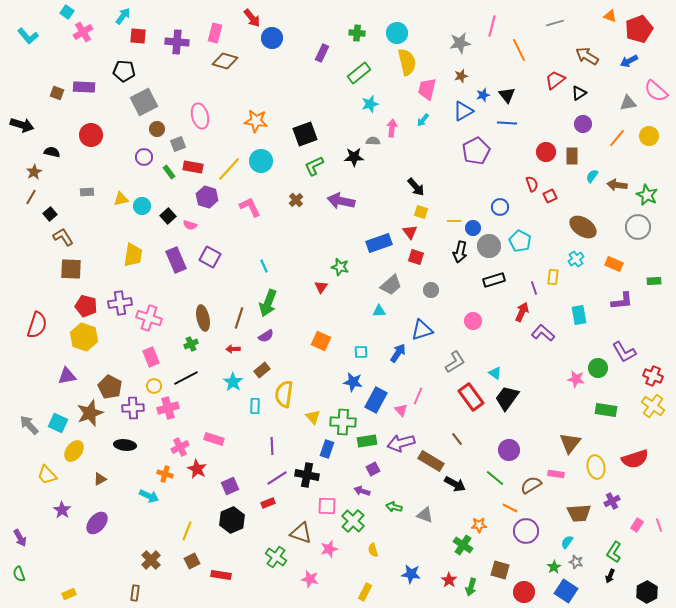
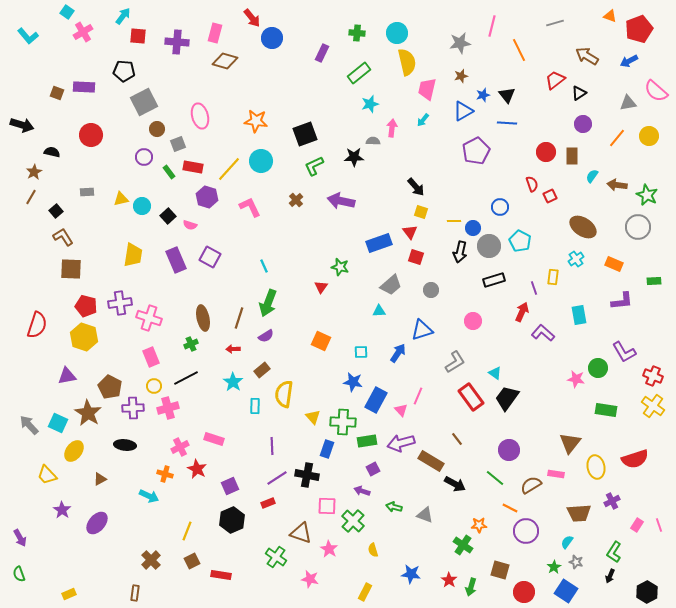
black square at (50, 214): moved 6 px right, 3 px up
brown star at (90, 413): moved 2 px left; rotated 20 degrees counterclockwise
pink star at (329, 549): rotated 24 degrees counterclockwise
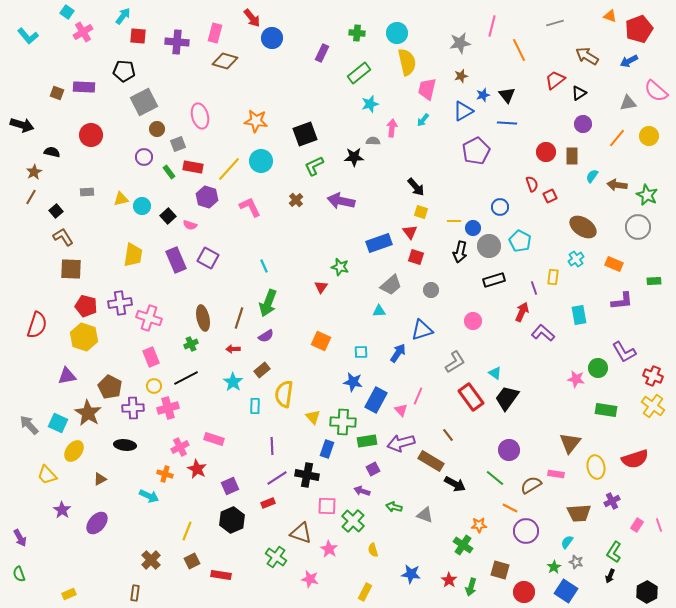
purple square at (210, 257): moved 2 px left, 1 px down
brown line at (457, 439): moved 9 px left, 4 px up
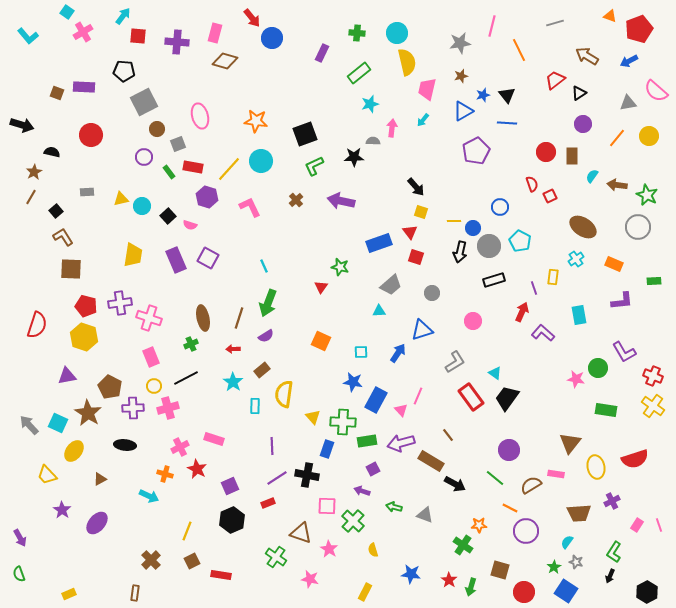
gray circle at (431, 290): moved 1 px right, 3 px down
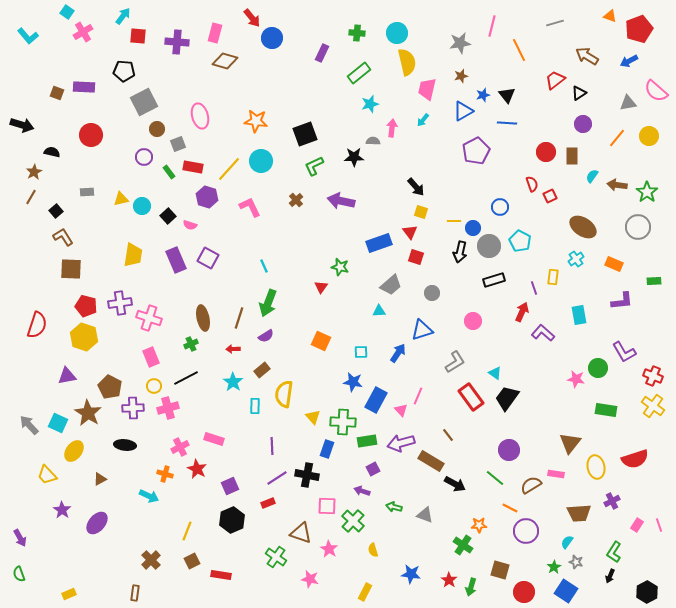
green star at (647, 195): moved 3 px up; rotated 10 degrees clockwise
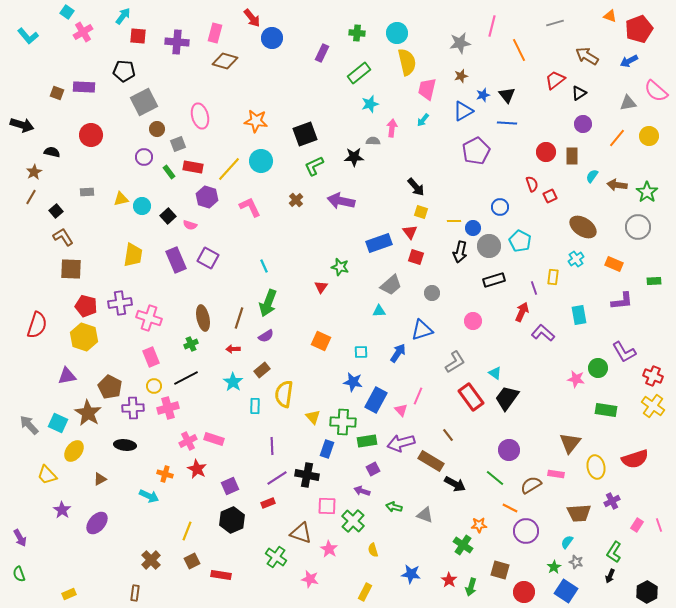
pink cross at (180, 447): moved 8 px right, 6 px up
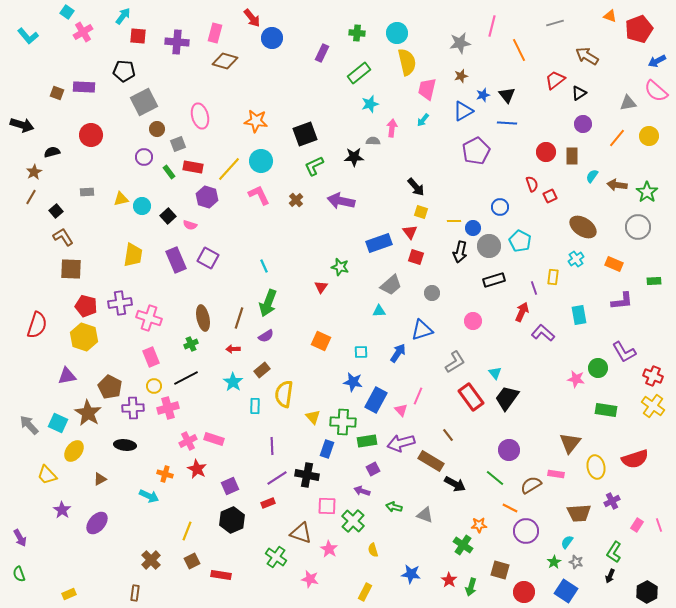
blue arrow at (629, 61): moved 28 px right
black semicircle at (52, 152): rotated 28 degrees counterclockwise
pink L-shape at (250, 207): moved 9 px right, 12 px up
cyan triangle at (495, 373): rotated 16 degrees clockwise
green star at (554, 567): moved 5 px up
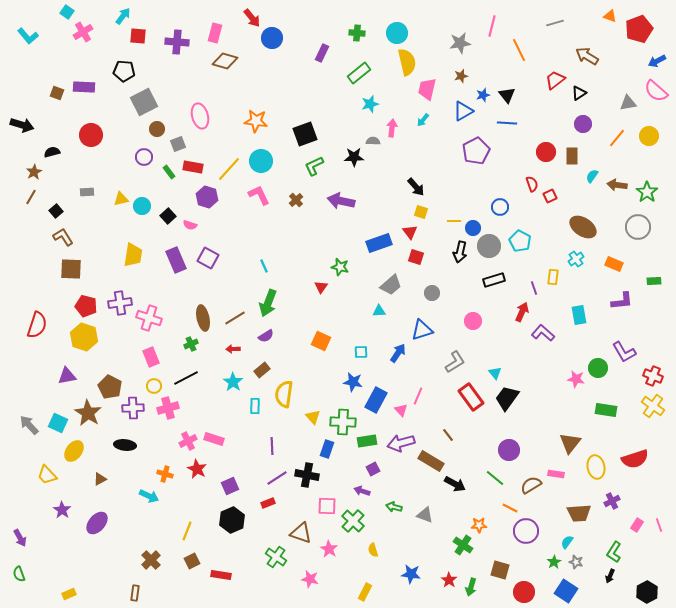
brown line at (239, 318): moved 4 px left; rotated 40 degrees clockwise
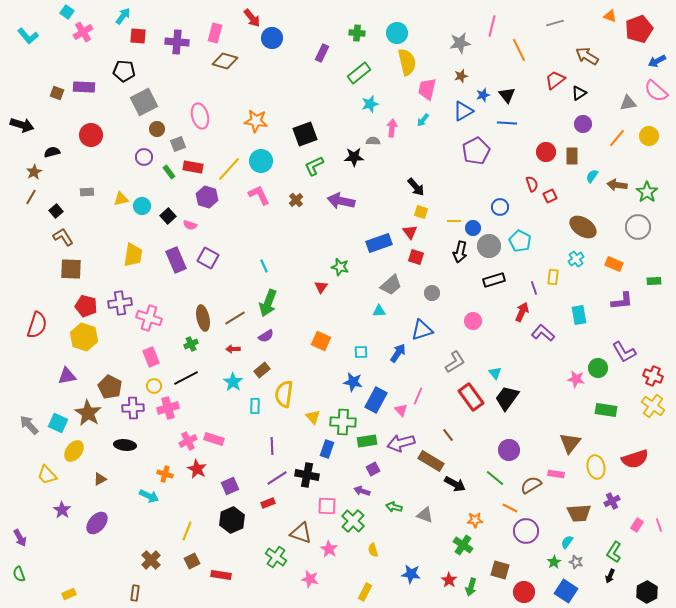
orange star at (479, 525): moved 4 px left, 5 px up
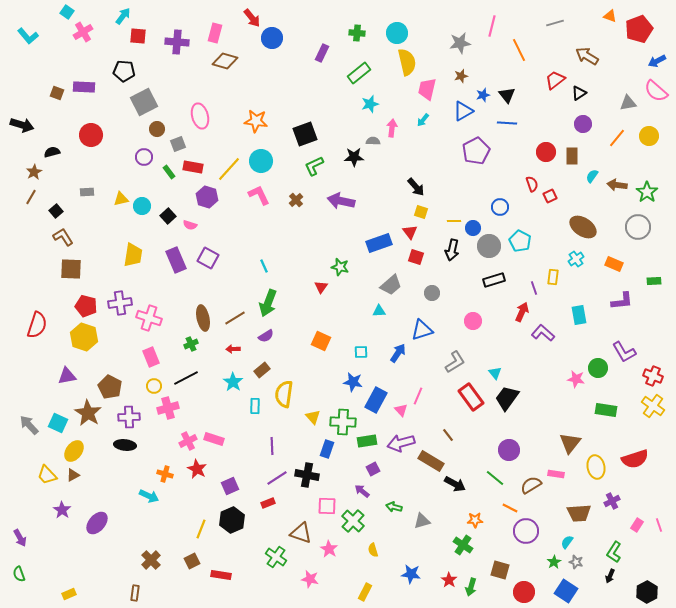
black arrow at (460, 252): moved 8 px left, 2 px up
purple cross at (133, 408): moved 4 px left, 9 px down
brown triangle at (100, 479): moved 27 px left, 4 px up
purple arrow at (362, 491): rotated 21 degrees clockwise
gray triangle at (425, 515): moved 3 px left, 6 px down; rotated 36 degrees counterclockwise
yellow line at (187, 531): moved 14 px right, 2 px up
